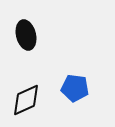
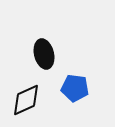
black ellipse: moved 18 px right, 19 px down
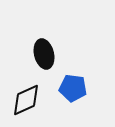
blue pentagon: moved 2 px left
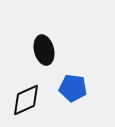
black ellipse: moved 4 px up
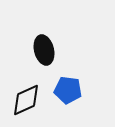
blue pentagon: moved 5 px left, 2 px down
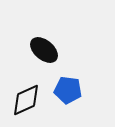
black ellipse: rotated 36 degrees counterclockwise
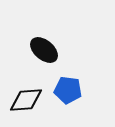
black diamond: rotated 20 degrees clockwise
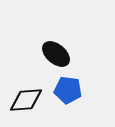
black ellipse: moved 12 px right, 4 px down
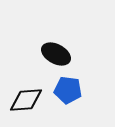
black ellipse: rotated 12 degrees counterclockwise
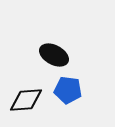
black ellipse: moved 2 px left, 1 px down
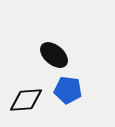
black ellipse: rotated 12 degrees clockwise
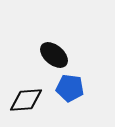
blue pentagon: moved 2 px right, 2 px up
